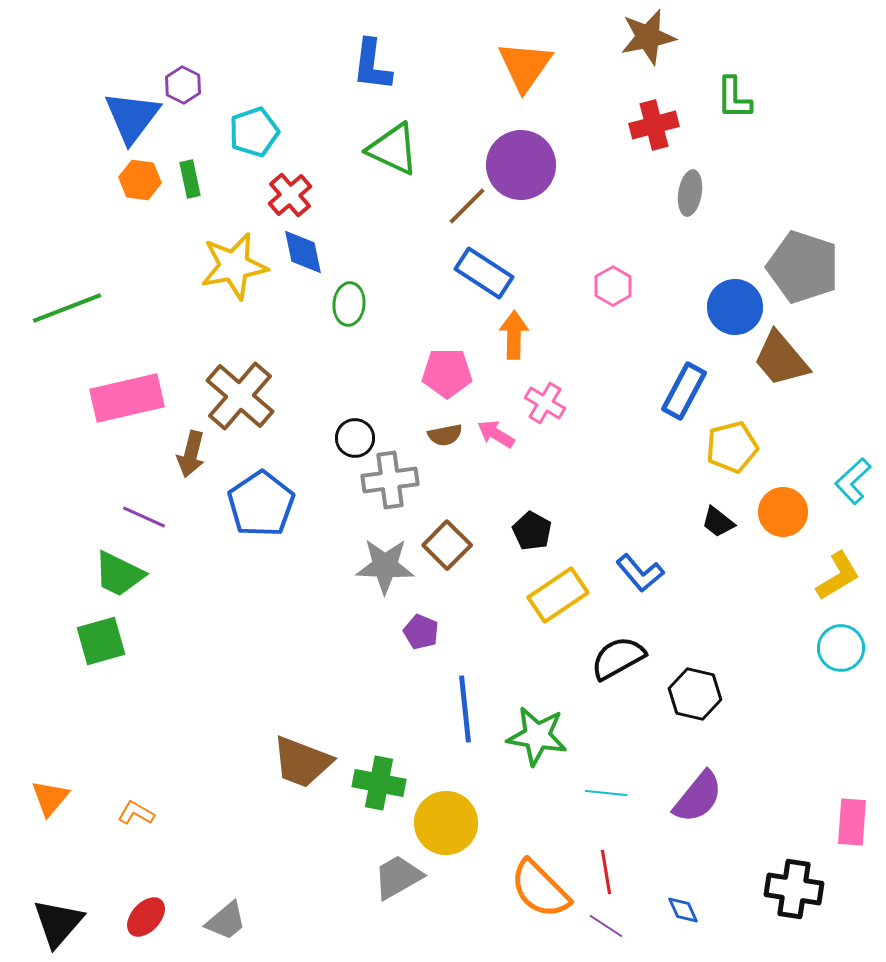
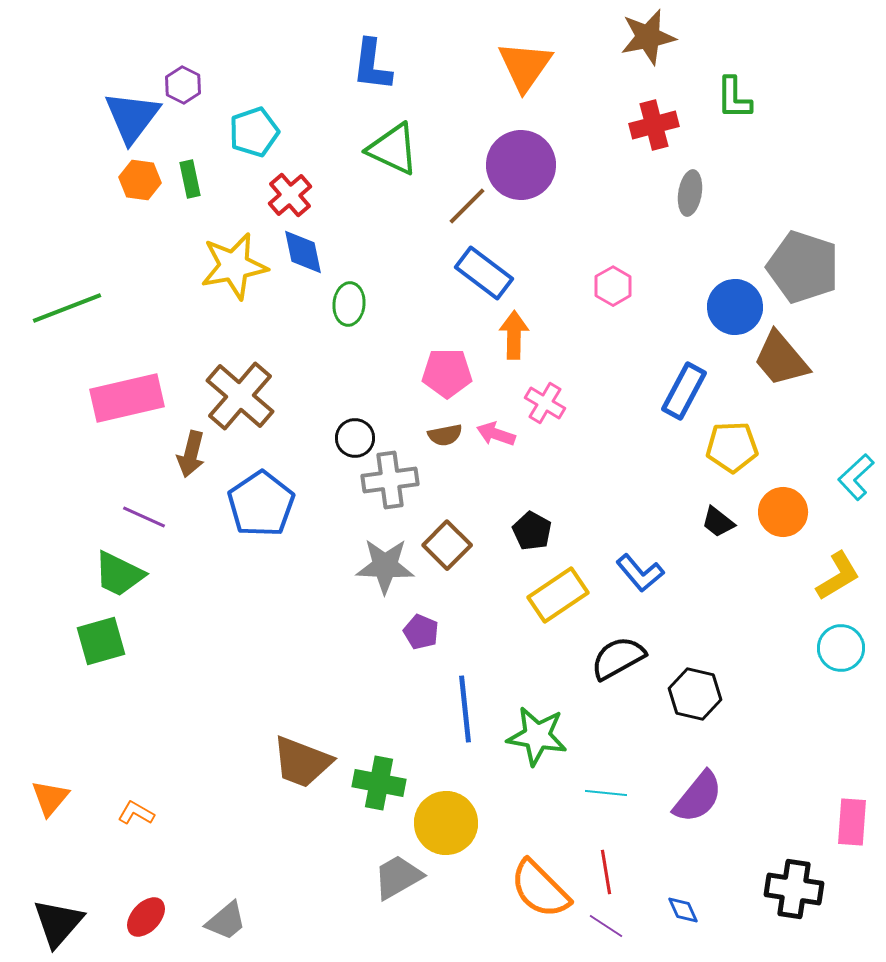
blue rectangle at (484, 273): rotated 4 degrees clockwise
pink arrow at (496, 434): rotated 12 degrees counterclockwise
yellow pentagon at (732, 447): rotated 12 degrees clockwise
cyan L-shape at (853, 481): moved 3 px right, 4 px up
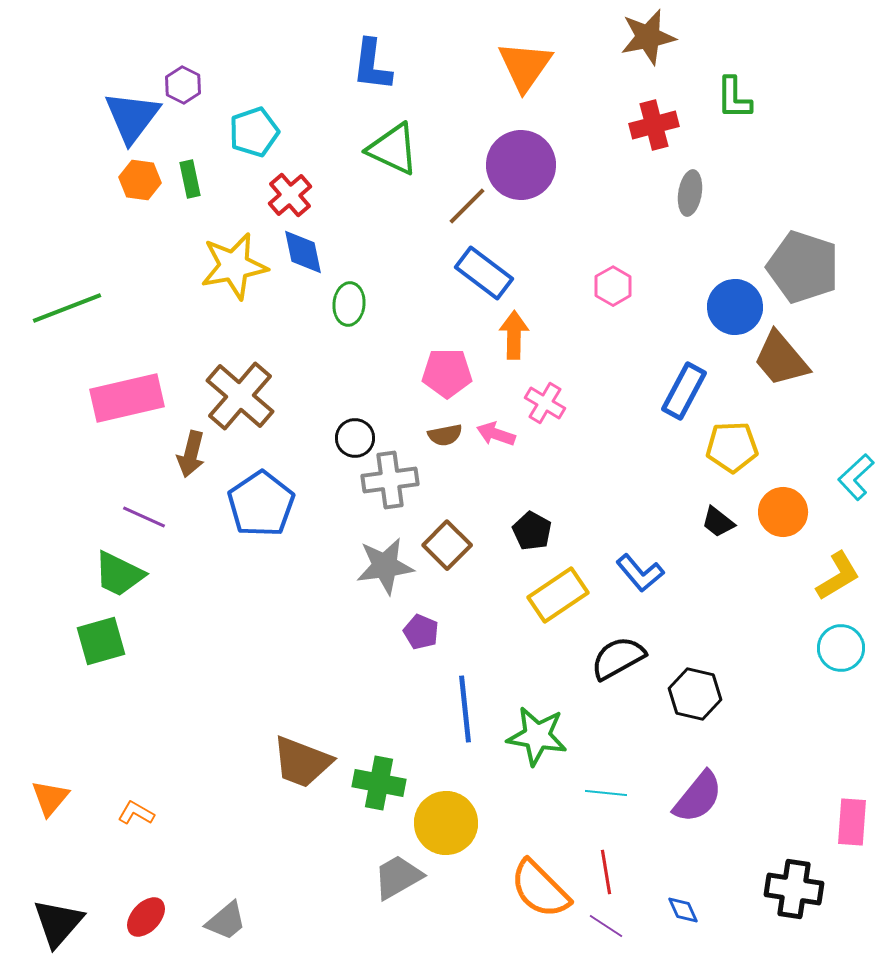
gray star at (385, 566): rotated 10 degrees counterclockwise
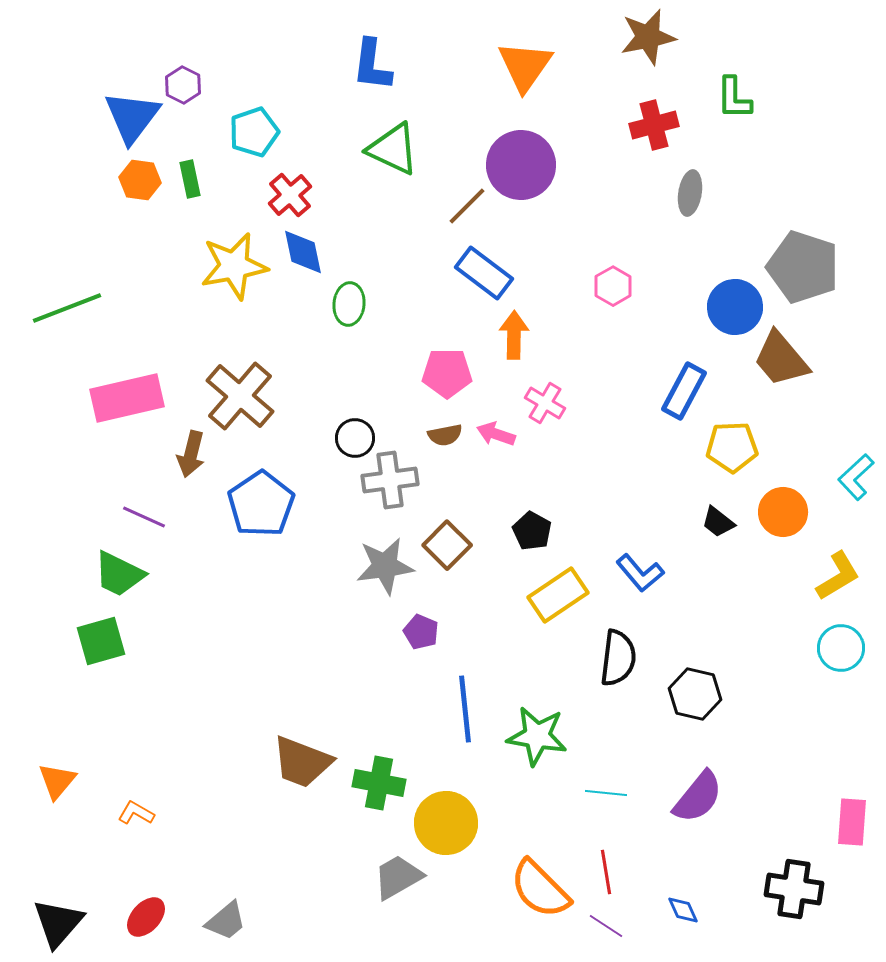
black semicircle at (618, 658): rotated 126 degrees clockwise
orange triangle at (50, 798): moved 7 px right, 17 px up
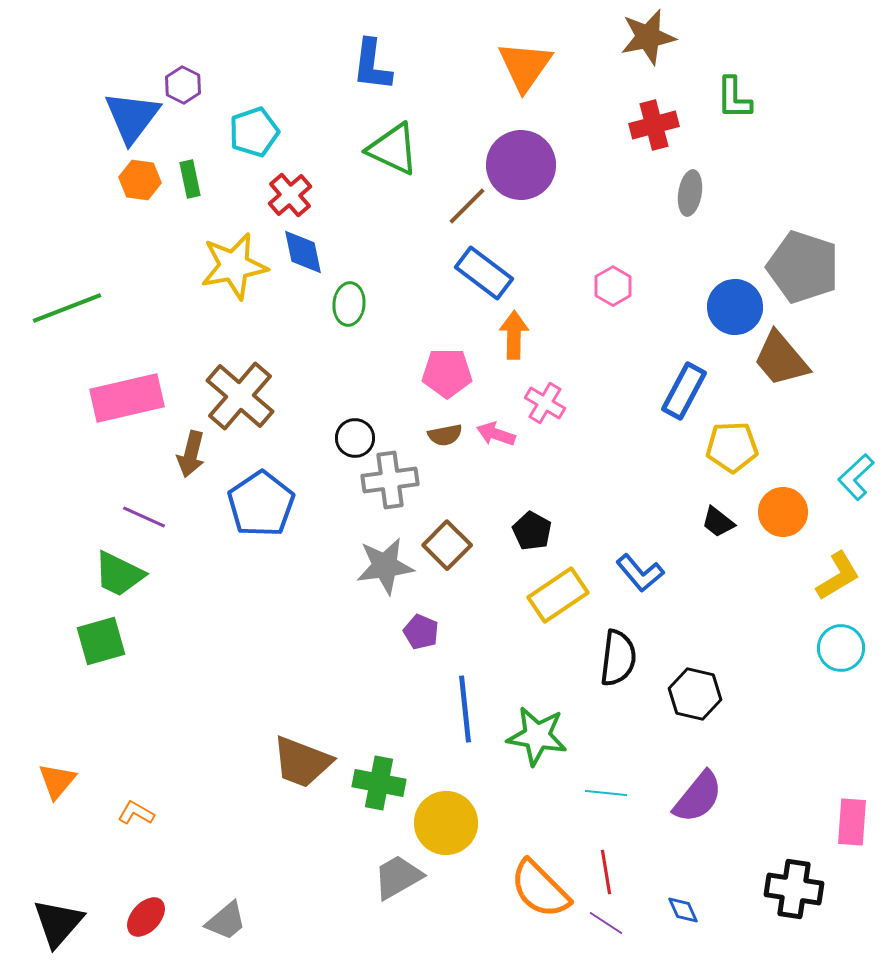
purple line at (606, 926): moved 3 px up
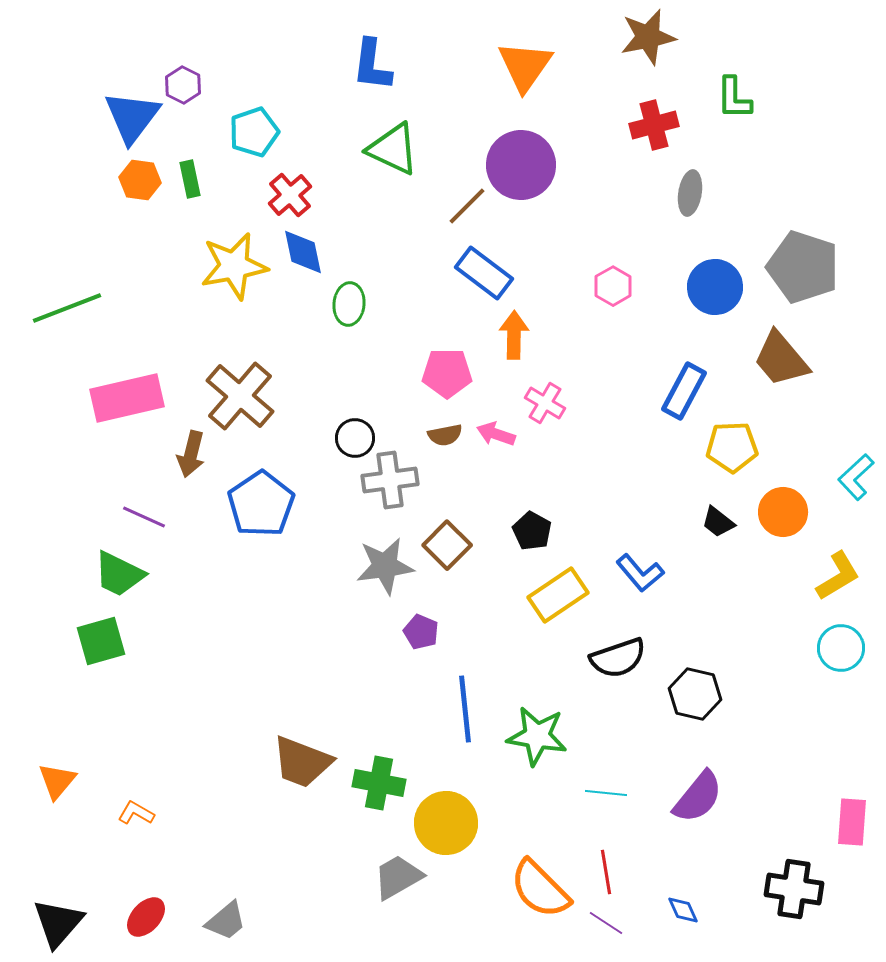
blue circle at (735, 307): moved 20 px left, 20 px up
black semicircle at (618, 658): rotated 64 degrees clockwise
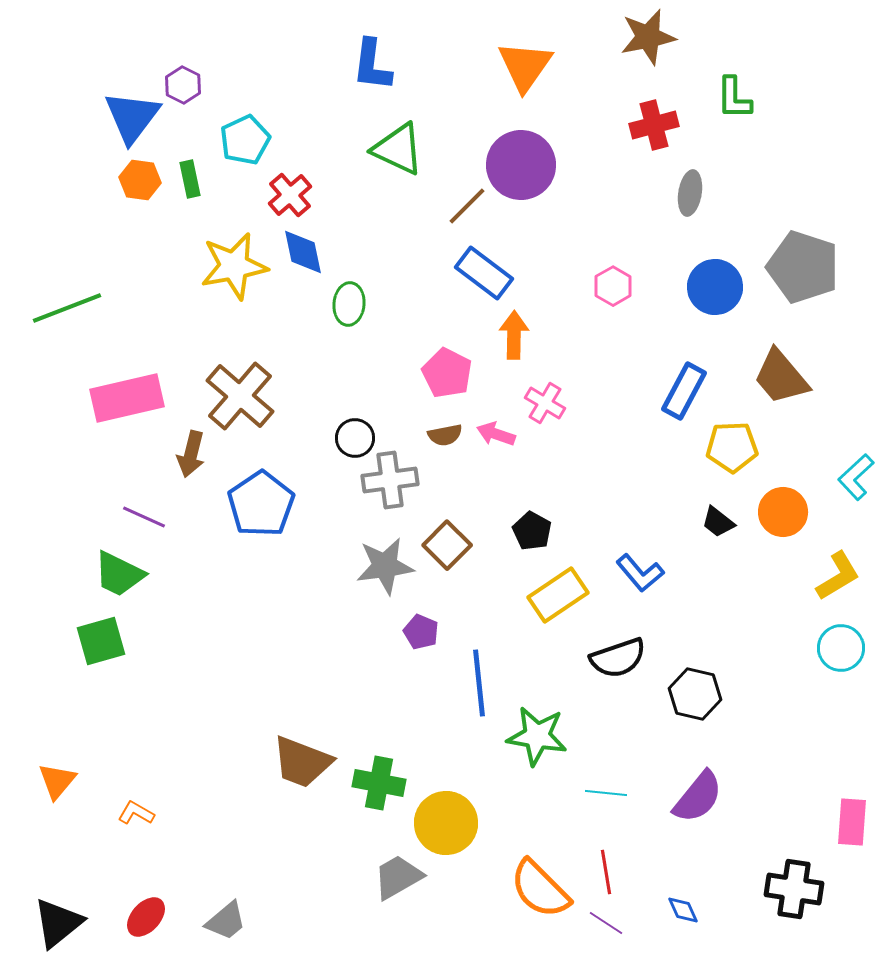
cyan pentagon at (254, 132): moved 9 px left, 8 px down; rotated 6 degrees counterclockwise
green triangle at (393, 149): moved 5 px right
brown trapezoid at (781, 359): moved 18 px down
pink pentagon at (447, 373): rotated 27 degrees clockwise
blue line at (465, 709): moved 14 px right, 26 px up
black triangle at (58, 923): rotated 10 degrees clockwise
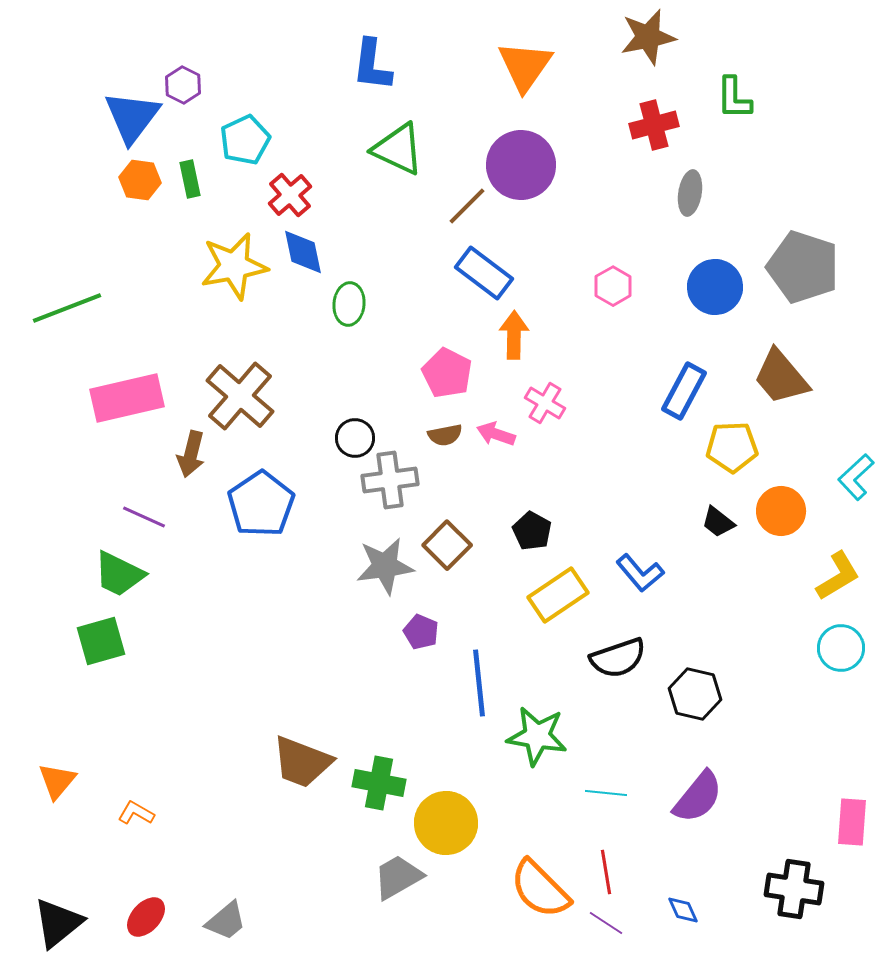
orange circle at (783, 512): moved 2 px left, 1 px up
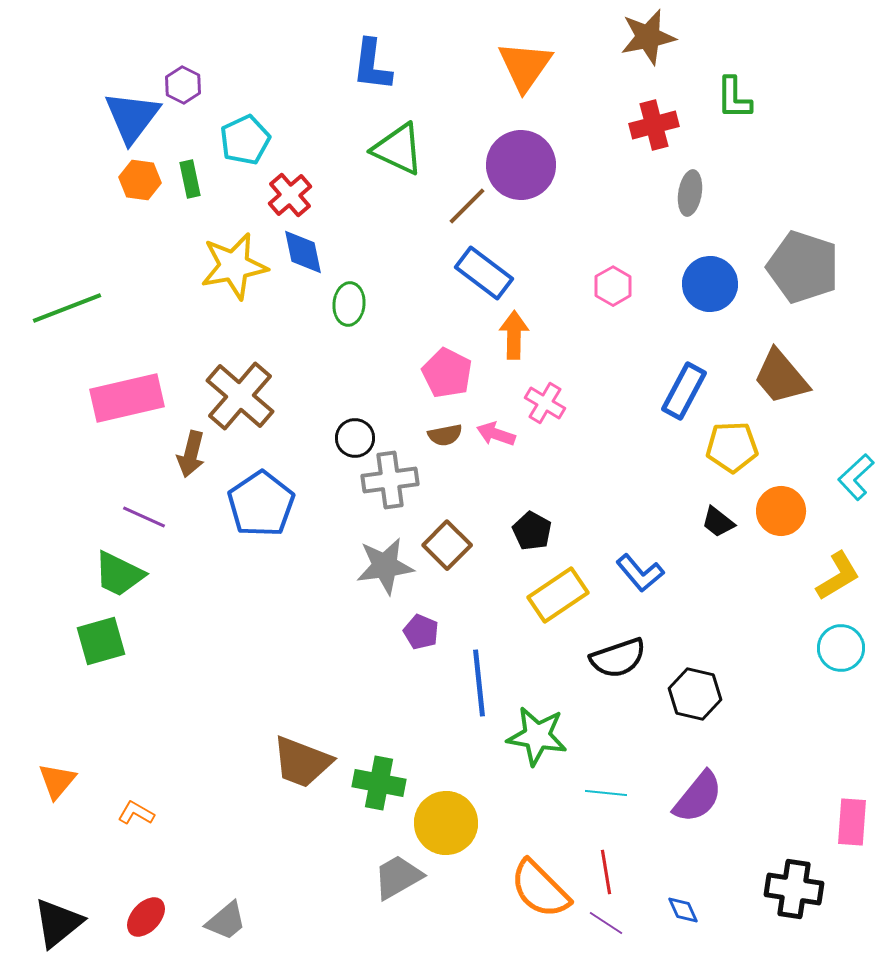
blue circle at (715, 287): moved 5 px left, 3 px up
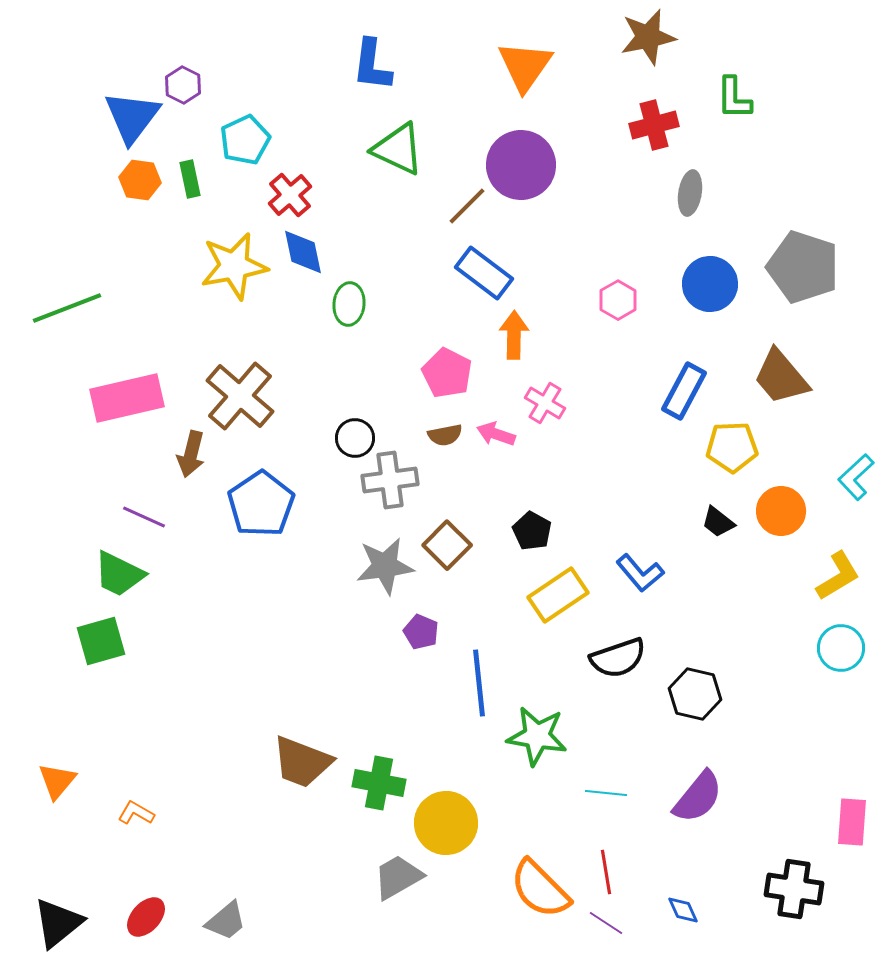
pink hexagon at (613, 286): moved 5 px right, 14 px down
